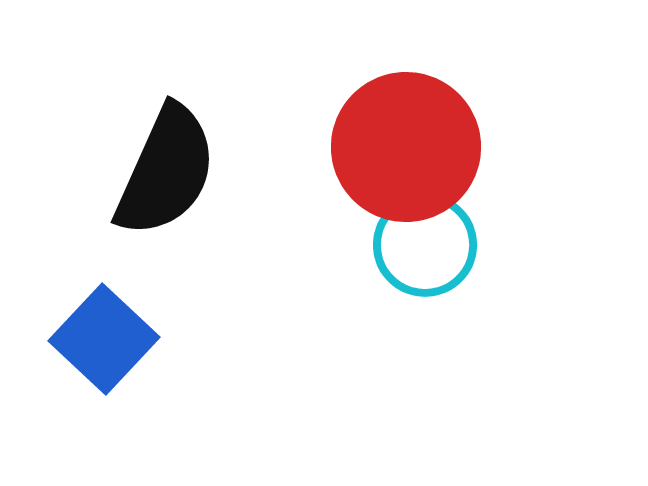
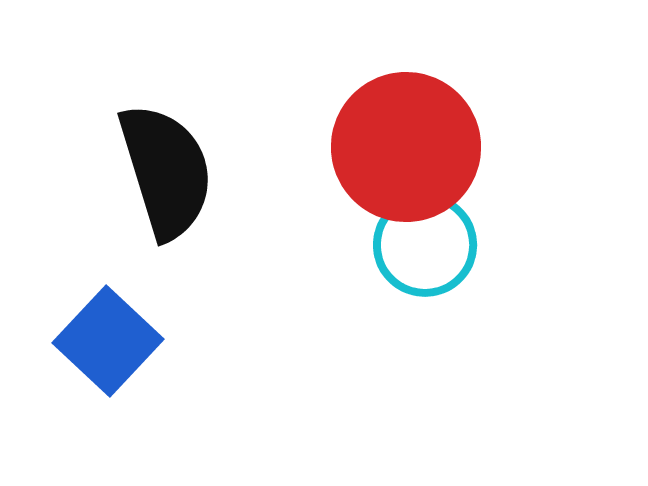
black semicircle: rotated 41 degrees counterclockwise
blue square: moved 4 px right, 2 px down
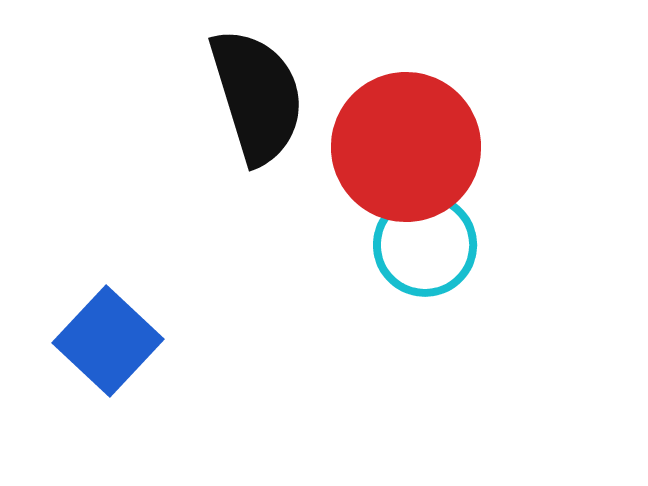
black semicircle: moved 91 px right, 75 px up
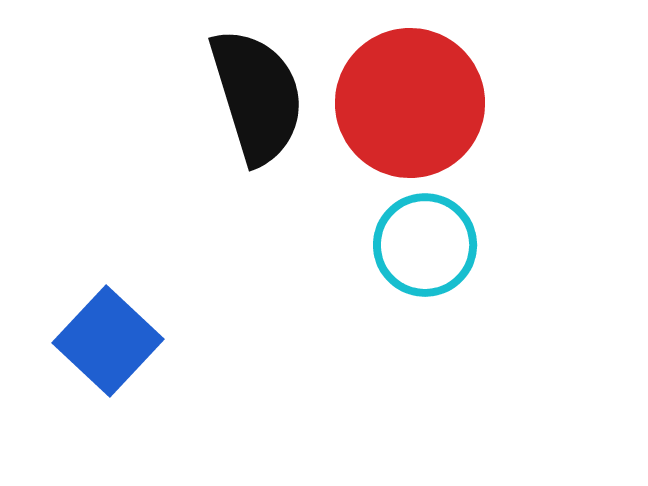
red circle: moved 4 px right, 44 px up
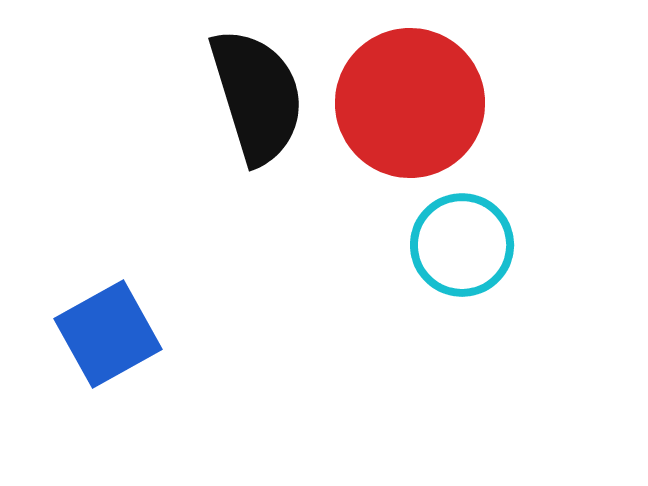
cyan circle: moved 37 px right
blue square: moved 7 px up; rotated 18 degrees clockwise
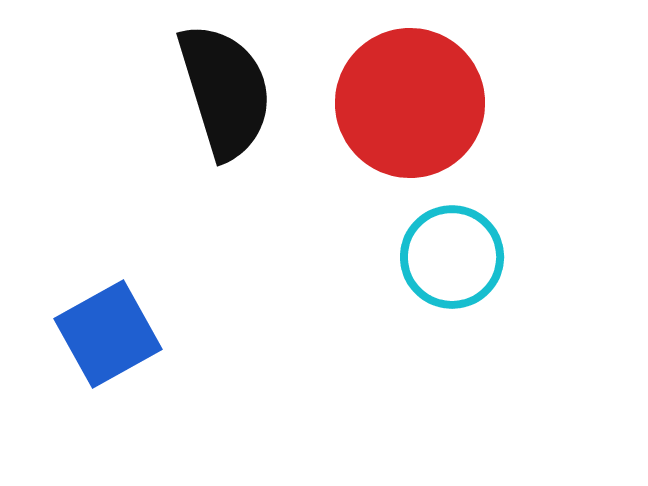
black semicircle: moved 32 px left, 5 px up
cyan circle: moved 10 px left, 12 px down
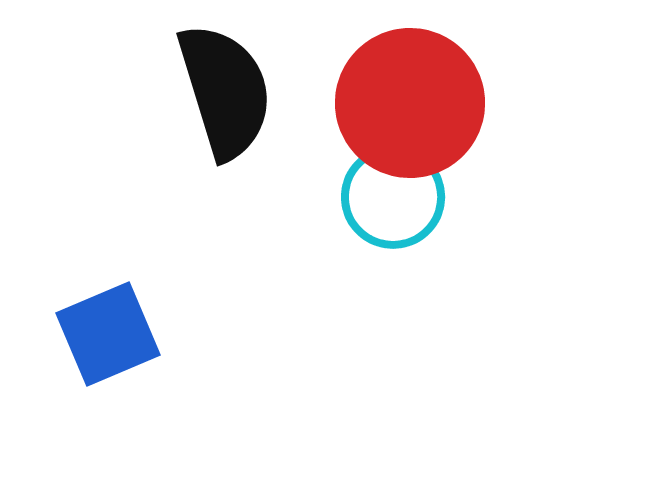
cyan circle: moved 59 px left, 60 px up
blue square: rotated 6 degrees clockwise
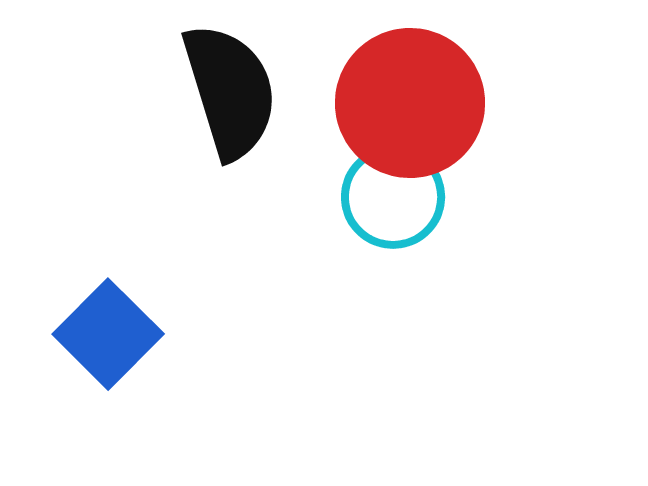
black semicircle: moved 5 px right
blue square: rotated 22 degrees counterclockwise
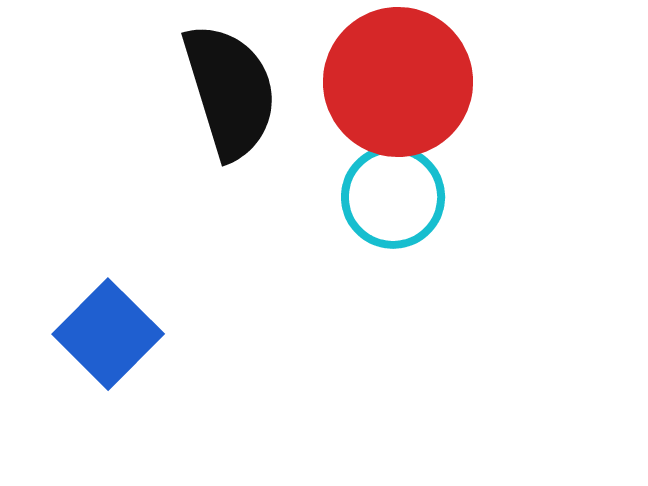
red circle: moved 12 px left, 21 px up
